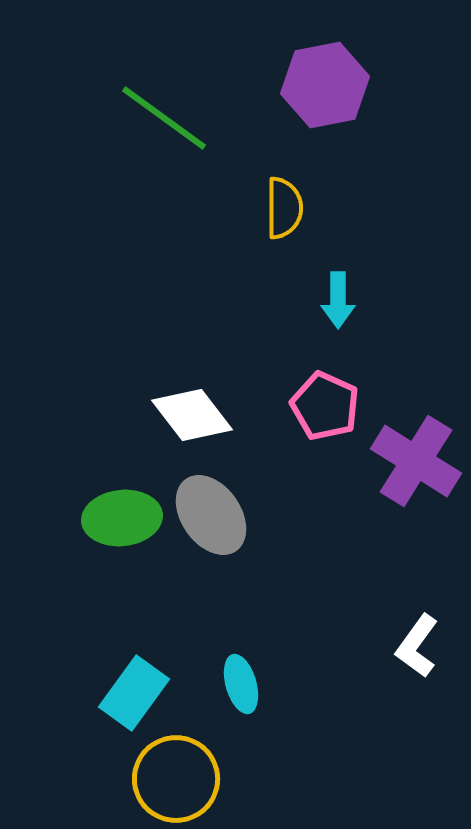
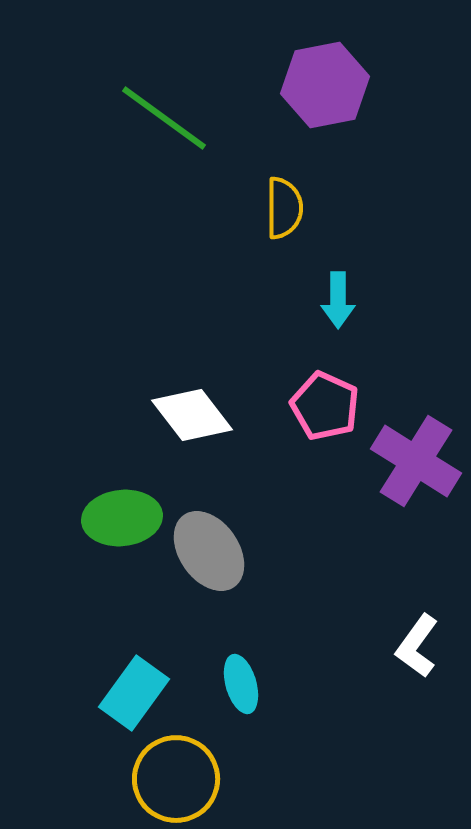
gray ellipse: moved 2 px left, 36 px down
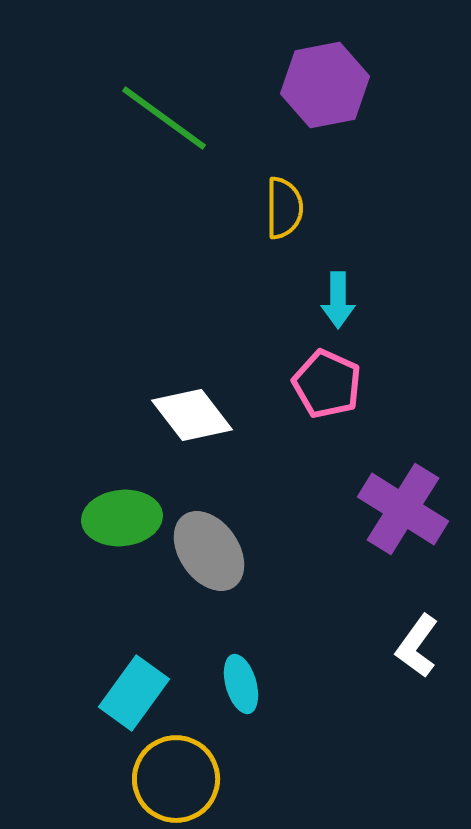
pink pentagon: moved 2 px right, 22 px up
purple cross: moved 13 px left, 48 px down
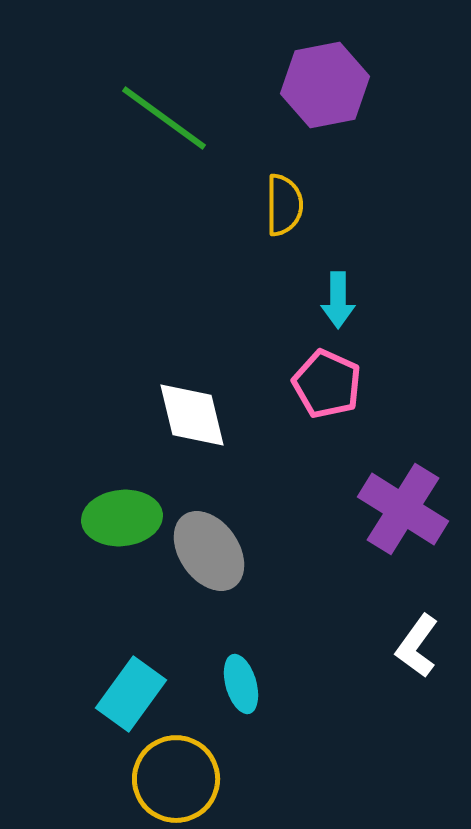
yellow semicircle: moved 3 px up
white diamond: rotated 24 degrees clockwise
cyan rectangle: moved 3 px left, 1 px down
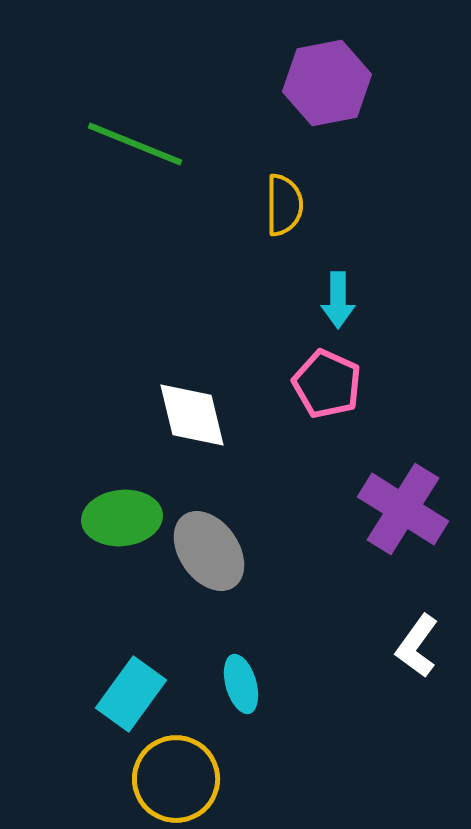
purple hexagon: moved 2 px right, 2 px up
green line: moved 29 px left, 26 px down; rotated 14 degrees counterclockwise
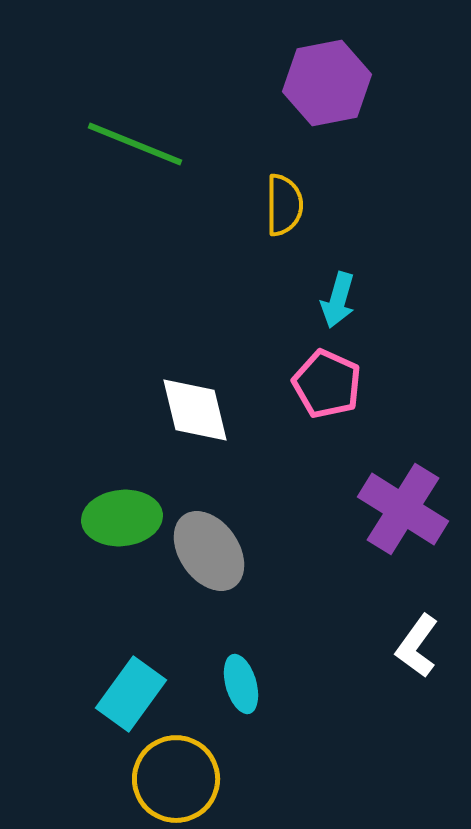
cyan arrow: rotated 16 degrees clockwise
white diamond: moved 3 px right, 5 px up
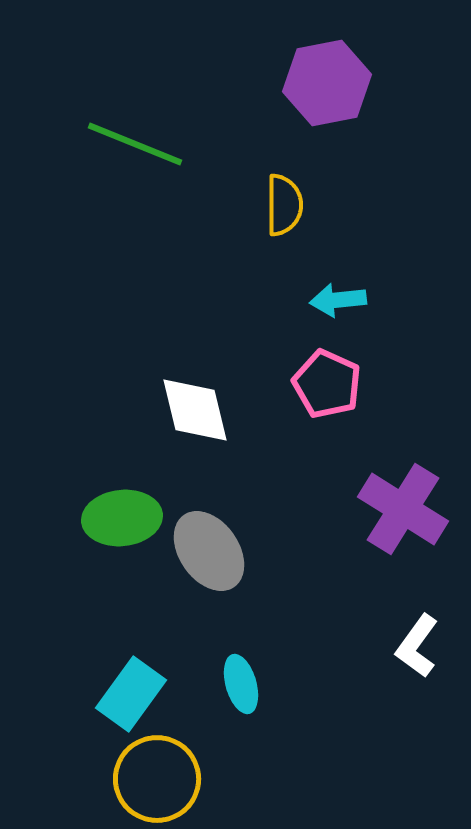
cyan arrow: rotated 68 degrees clockwise
yellow circle: moved 19 px left
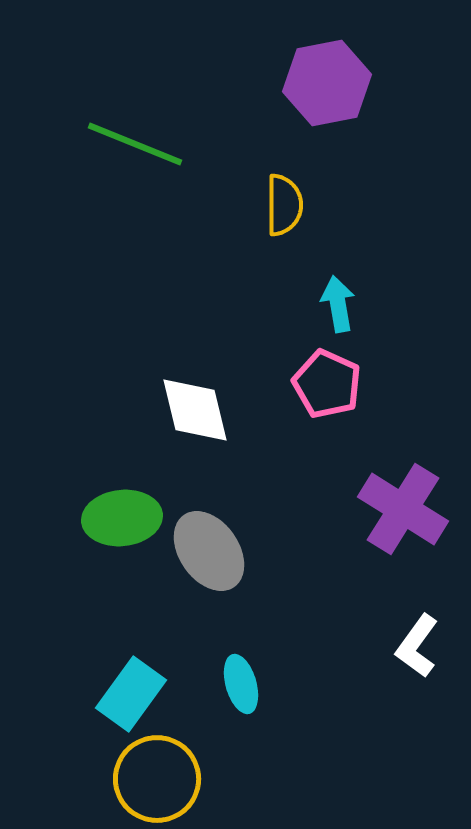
cyan arrow: moved 4 px down; rotated 86 degrees clockwise
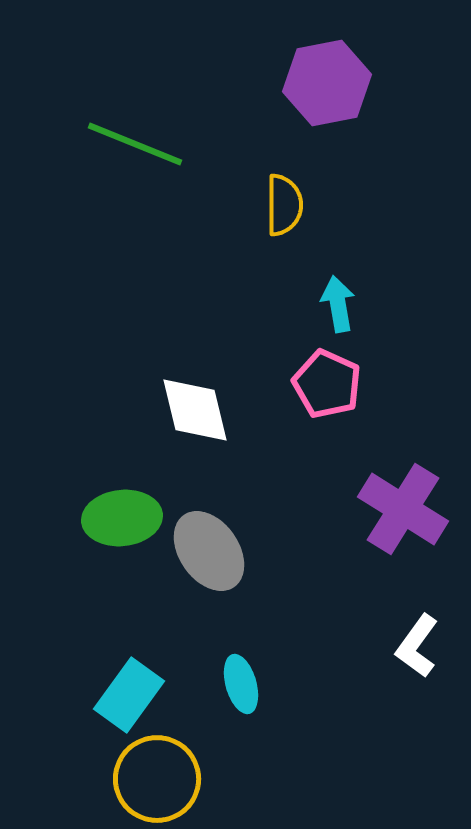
cyan rectangle: moved 2 px left, 1 px down
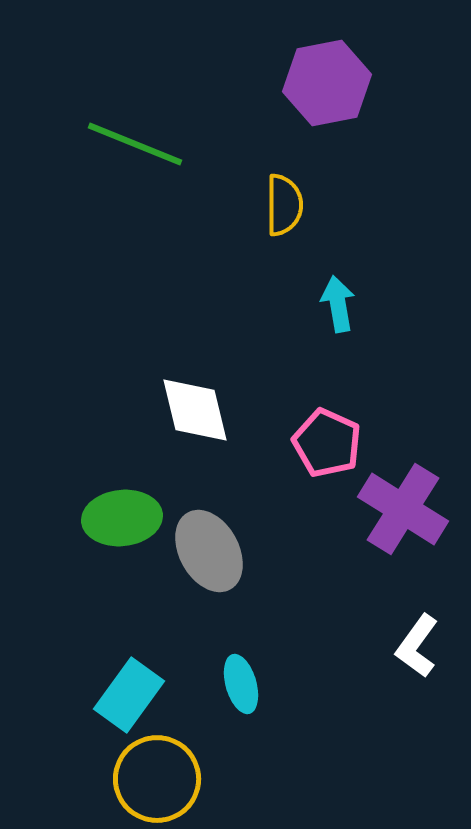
pink pentagon: moved 59 px down
gray ellipse: rotated 6 degrees clockwise
